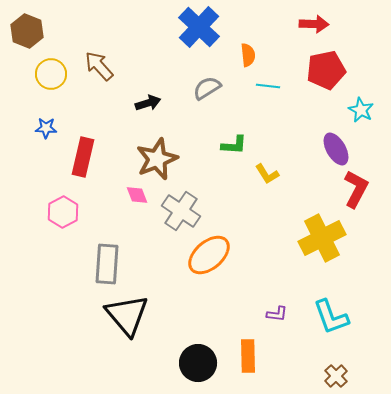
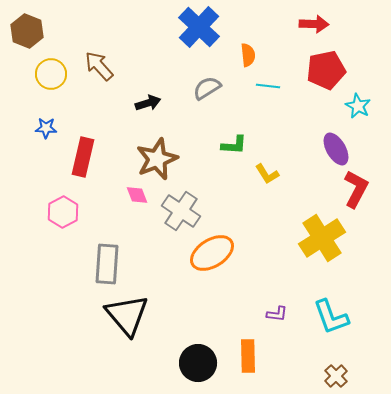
cyan star: moved 3 px left, 4 px up
yellow cross: rotated 6 degrees counterclockwise
orange ellipse: moved 3 px right, 2 px up; rotated 9 degrees clockwise
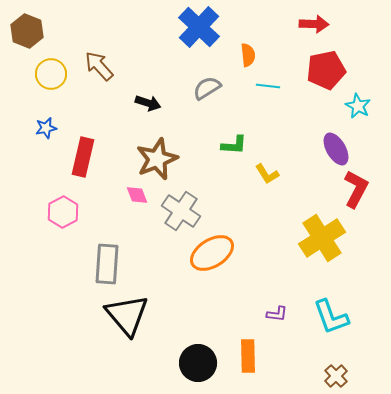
black arrow: rotated 35 degrees clockwise
blue star: rotated 15 degrees counterclockwise
